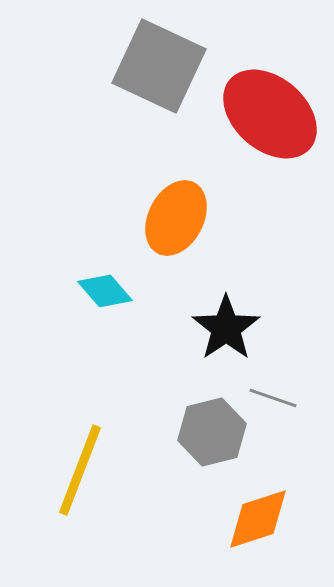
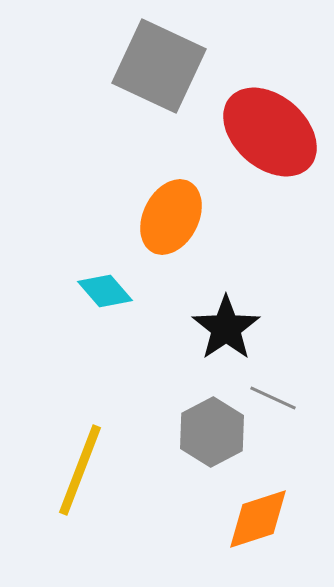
red ellipse: moved 18 px down
orange ellipse: moved 5 px left, 1 px up
gray line: rotated 6 degrees clockwise
gray hexagon: rotated 14 degrees counterclockwise
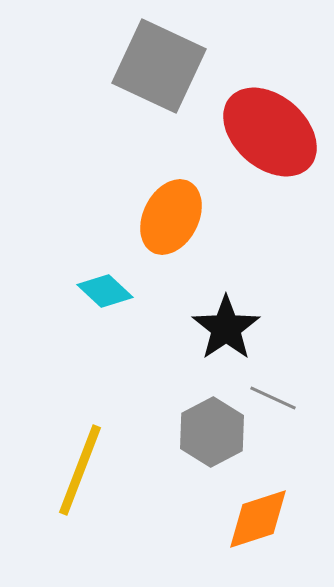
cyan diamond: rotated 6 degrees counterclockwise
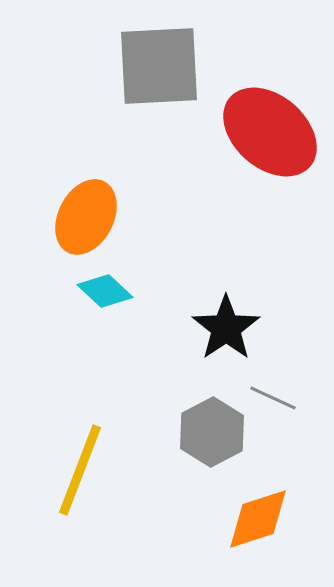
gray square: rotated 28 degrees counterclockwise
orange ellipse: moved 85 px left
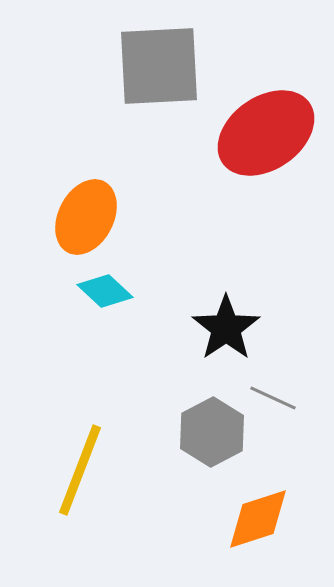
red ellipse: moved 4 px left, 1 px down; rotated 76 degrees counterclockwise
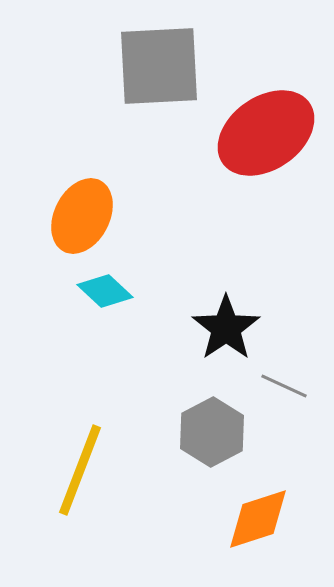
orange ellipse: moved 4 px left, 1 px up
gray line: moved 11 px right, 12 px up
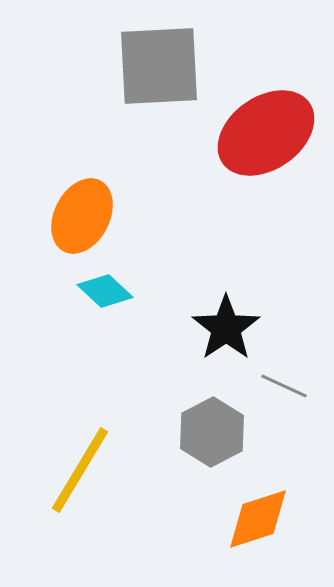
yellow line: rotated 10 degrees clockwise
